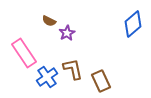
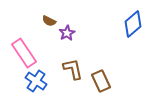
blue cross: moved 11 px left, 4 px down; rotated 20 degrees counterclockwise
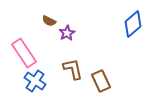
blue cross: moved 1 px left
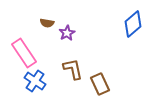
brown semicircle: moved 2 px left, 2 px down; rotated 16 degrees counterclockwise
brown rectangle: moved 1 px left, 3 px down
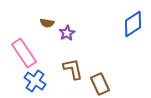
blue diamond: rotated 8 degrees clockwise
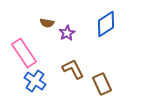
blue diamond: moved 27 px left
brown L-shape: rotated 15 degrees counterclockwise
brown rectangle: moved 2 px right
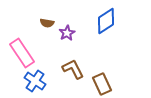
blue diamond: moved 3 px up
pink rectangle: moved 2 px left
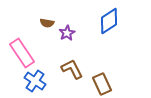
blue diamond: moved 3 px right
brown L-shape: moved 1 px left
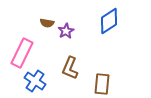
purple star: moved 1 px left, 2 px up
pink rectangle: rotated 60 degrees clockwise
brown L-shape: moved 2 px left, 1 px up; rotated 130 degrees counterclockwise
brown rectangle: rotated 30 degrees clockwise
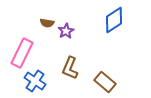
blue diamond: moved 5 px right, 1 px up
brown rectangle: moved 3 px right, 2 px up; rotated 55 degrees counterclockwise
